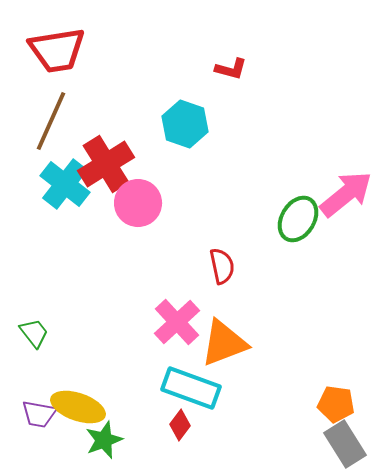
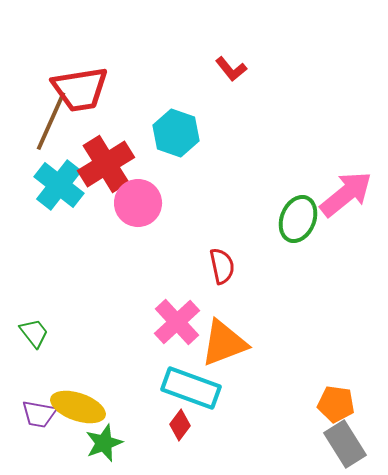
red trapezoid: moved 23 px right, 39 px down
red L-shape: rotated 36 degrees clockwise
cyan hexagon: moved 9 px left, 9 px down
cyan cross: moved 6 px left, 1 px down
green ellipse: rotated 9 degrees counterclockwise
green star: moved 3 px down
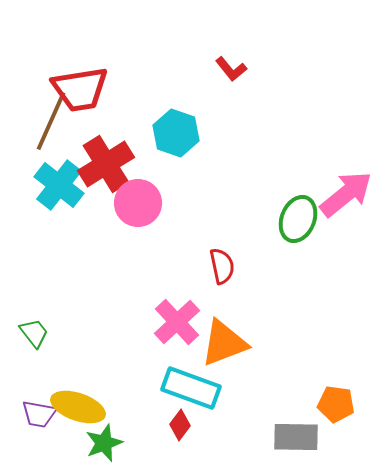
gray rectangle: moved 49 px left, 7 px up; rotated 57 degrees counterclockwise
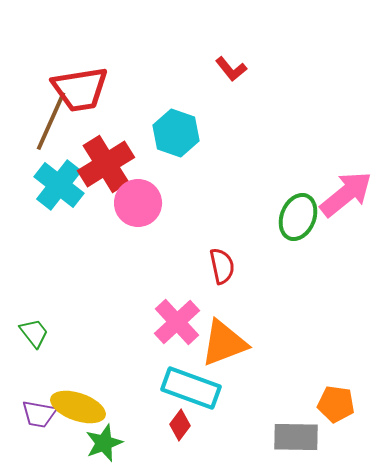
green ellipse: moved 2 px up
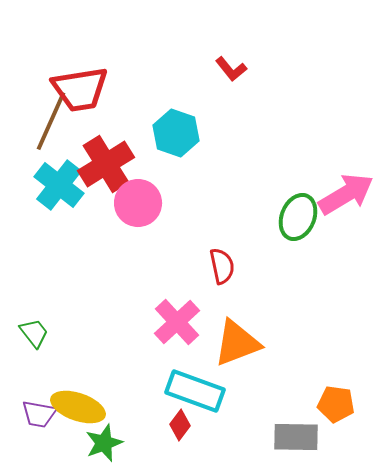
pink arrow: rotated 8 degrees clockwise
orange triangle: moved 13 px right
cyan rectangle: moved 4 px right, 3 px down
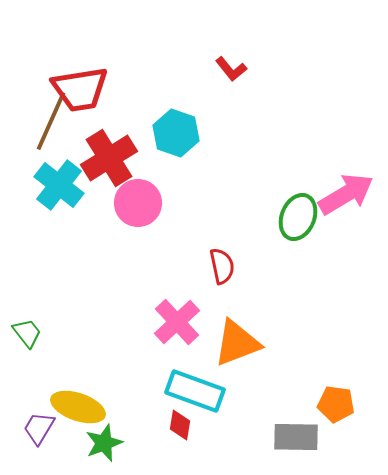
red cross: moved 3 px right, 6 px up
green trapezoid: moved 7 px left
purple trapezoid: moved 14 px down; rotated 111 degrees clockwise
red diamond: rotated 28 degrees counterclockwise
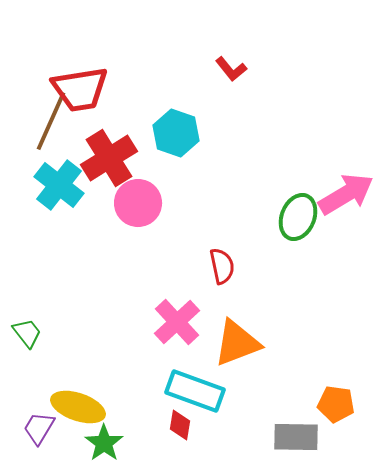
green star: rotated 15 degrees counterclockwise
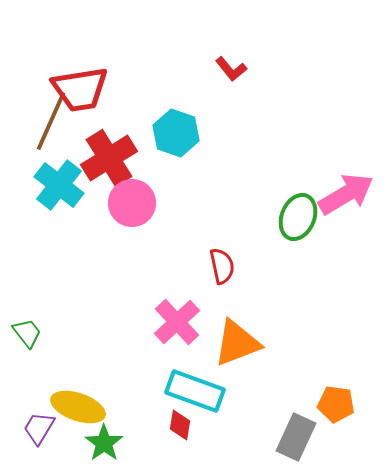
pink circle: moved 6 px left
gray rectangle: rotated 66 degrees counterclockwise
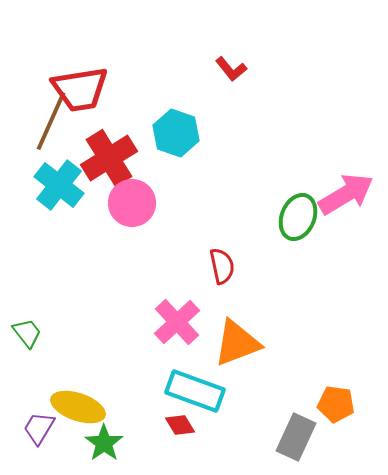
red diamond: rotated 40 degrees counterclockwise
